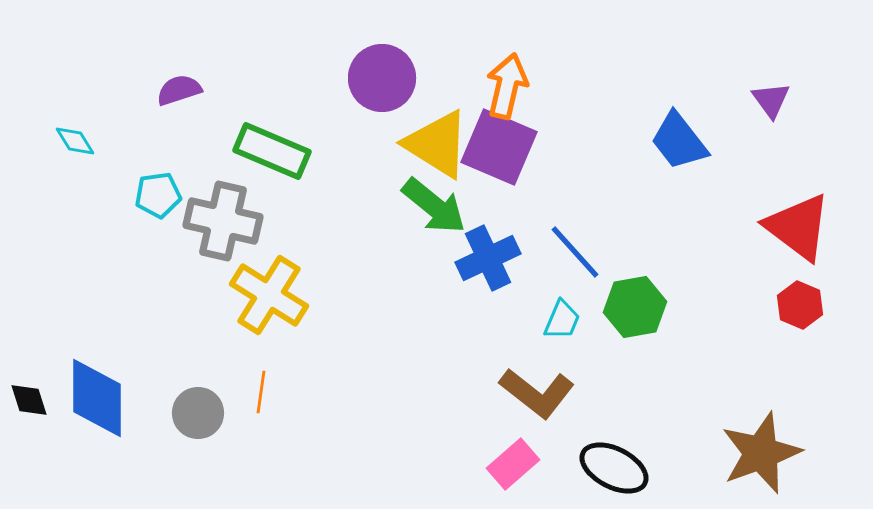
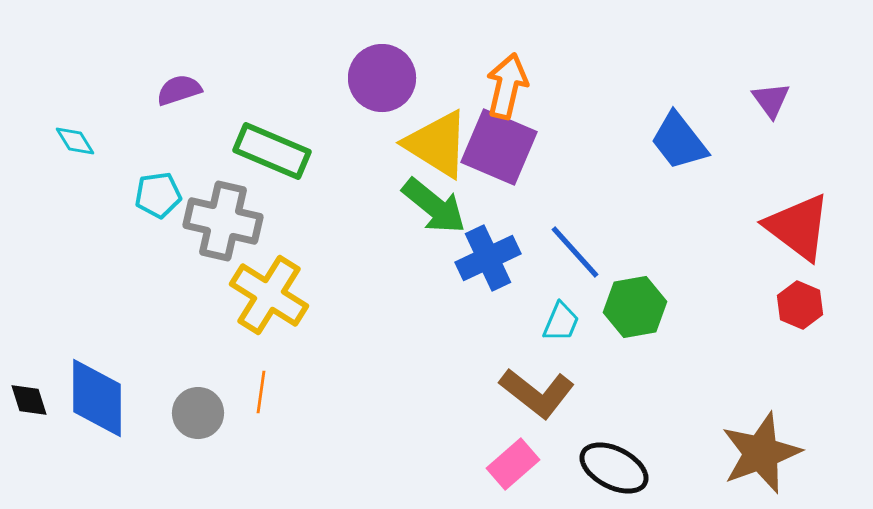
cyan trapezoid: moved 1 px left, 2 px down
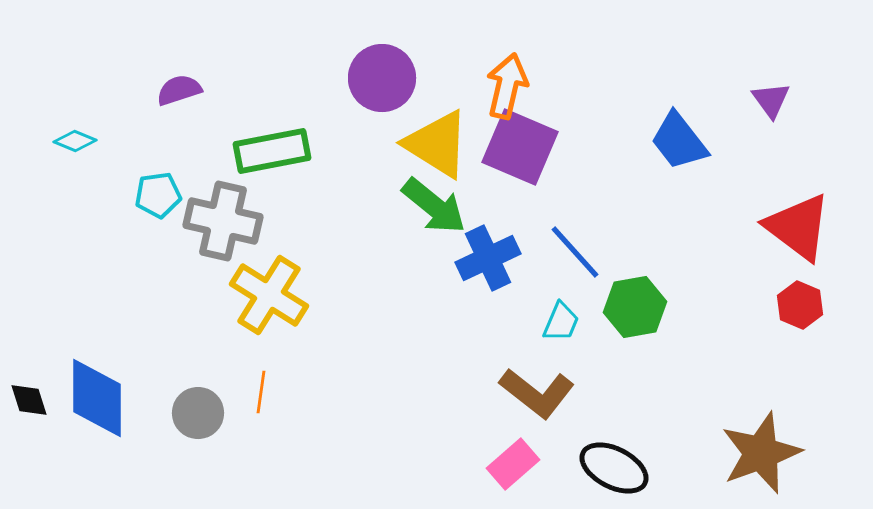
cyan diamond: rotated 36 degrees counterclockwise
purple square: moved 21 px right
green rectangle: rotated 34 degrees counterclockwise
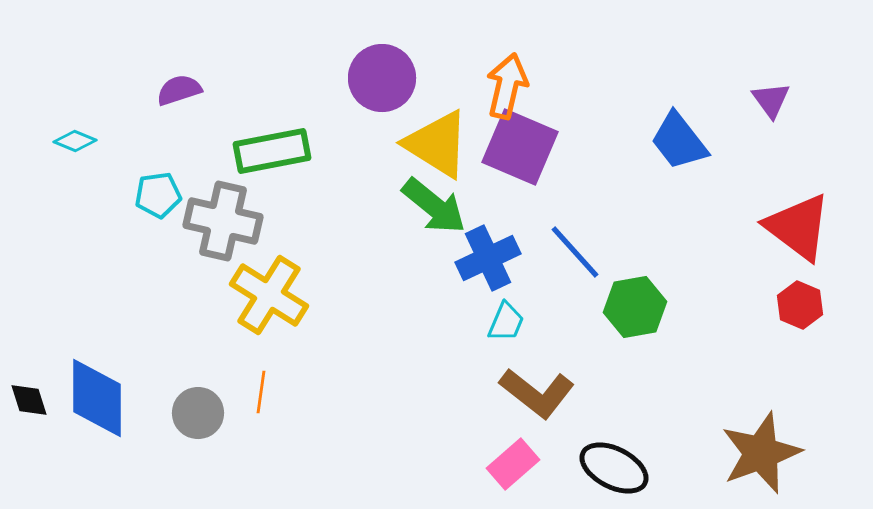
cyan trapezoid: moved 55 px left
